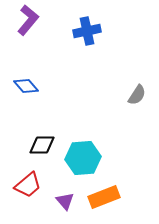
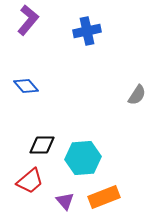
red trapezoid: moved 2 px right, 4 px up
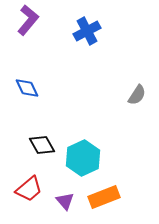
blue cross: rotated 16 degrees counterclockwise
blue diamond: moved 1 px right, 2 px down; rotated 15 degrees clockwise
black diamond: rotated 60 degrees clockwise
cyan hexagon: rotated 20 degrees counterclockwise
red trapezoid: moved 1 px left, 8 px down
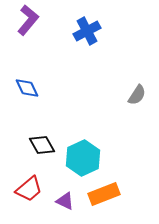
orange rectangle: moved 3 px up
purple triangle: rotated 24 degrees counterclockwise
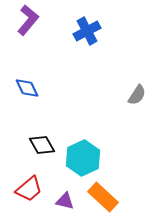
orange rectangle: moved 1 px left, 3 px down; rotated 64 degrees clockwise
purple triangle: rotated 12 degrees counterclockwise
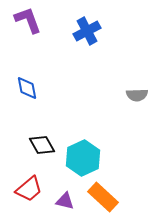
purple L-shape: rotated 60 degrees counterclockwise
blue diamond: rotated 15 degrees clockwise
gray semicircle: rotated 55 degrees clockwise
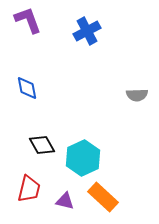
red trapezoid: rotated 36 degrees counterclockwise
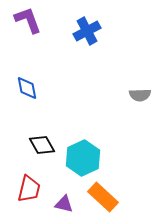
gray semicircle: moved 3 px right
purple triangle: moved 1 px left, 3 px down
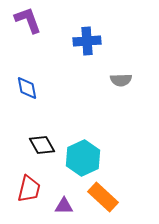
blue cross: moved 10 px down; rotated 24 degrees clockwise
gray semicircle: moved 19 px left, 15 px up
purple triangle: moved 2 px down; rotated 12 degrees counterclockwise
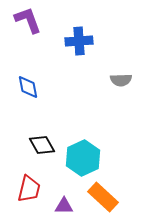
blue cross: moved 8 px left
blue diamond: moved 1 px right, 1 px up
